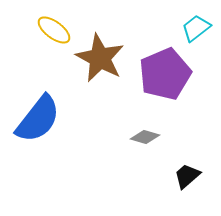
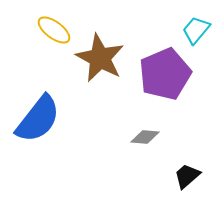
cyan trapezoid: moved 2 px down; rotated 12 degrees counterclockwise
gray diamond: rotated 12 degrees counterclockwise
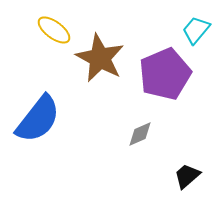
gray diamond: moved 5 px left, 3 px up; rotated 28 degrees counterclockwise
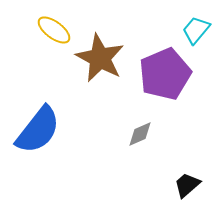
blue semicircle: moved 11 px down
black trapezoid: moved 9 px down
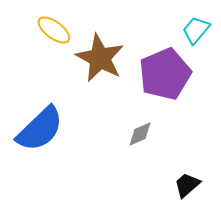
blue semicircle: moved 2 px right, 1 px up; rotated 8 degrees clockwise
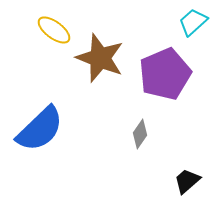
cyan trapezoid: moved 3 px left, 8 px up; rotated 8 degrees clockwise
brown star: rotated 6 degrees counterclockwise
gray diamond: rotated 32 degrees counterclockwise
black trapezoid: moved 4 px up
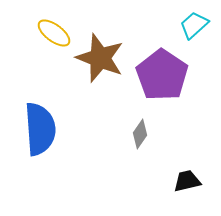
cyan trapezoid: moved 1 px right, 3 px down
yellow ellipse: moved 3 px down
purple pentagon: moved 3 px left, 1 px down; rotated 15 degrees counterclockwise
blue semicircle: rotated 50 degrees counterclockwise
black trapezoid: rotated 28 degrees clockwise
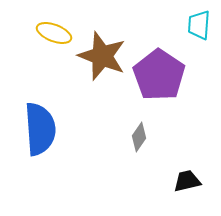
cyan trapezoid: moved 5 px right; rotated 44 degrees counterclockwise
yellow ellipse: rotated 16 degrees counterclockwise
brown star: moved 2 px right, 2 px up
purple pentagon: moved 3 px left
gray diamond: moved 1 px left, 3 px down
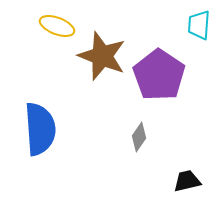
yellow ellipse: moved 3 px right, 7 px up
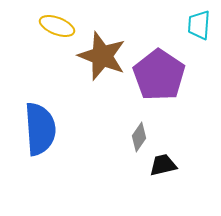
black trapezoid: moved 24 px left, 16 px up
